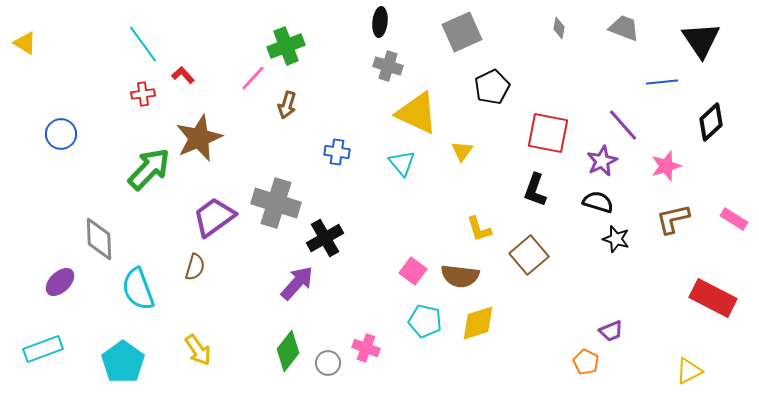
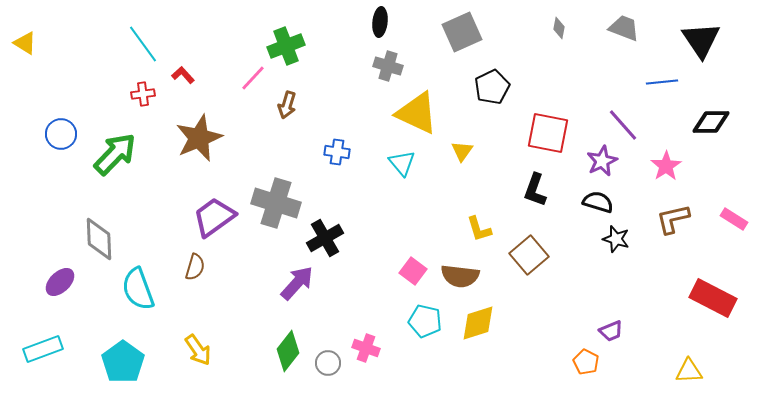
black diamond at (711, 122): rotated 42 degrees clockwise
pink star at (666, 166): rotated 16 degrees counterclockwise
green arrow at (149, 169): moved 34 px left, 15 px up
yellow triangle at (689, 371): rotated 24 degrees clockwise
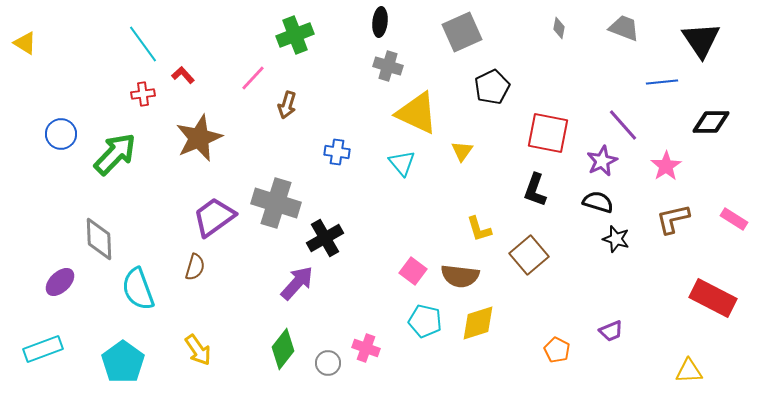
green cross at (286, 46): moved 9 px right, 11 px up
green diamond at (288, 351): moved 5 px left, 2 px up
orange pentagon at (586, 362): moved 29 px left, 12 px up
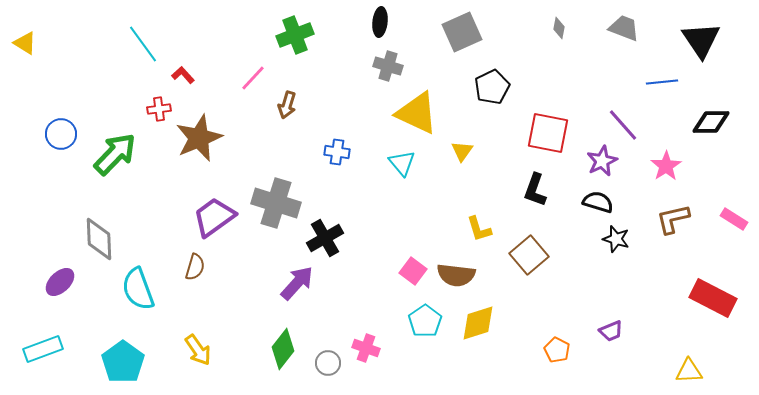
red cross at (143, 94): moved 16 px right, 15 px down
brown semicircle at (460, 276): moved 4 px left, 1 px up
cyan pentagon at (425, 321): rotated 24 degrees clockwise
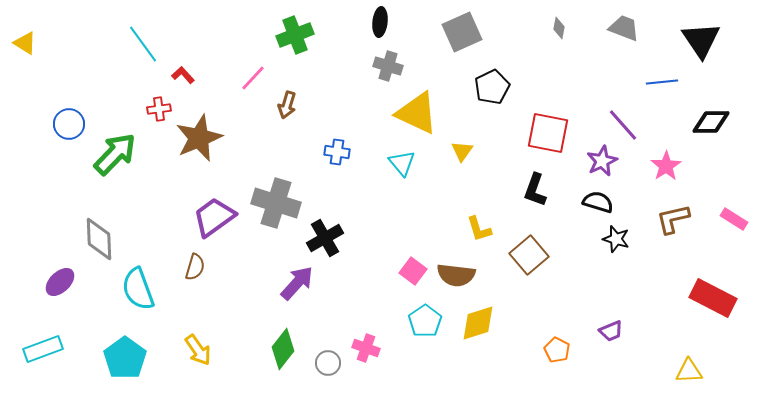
blue circle at (61, 134): moved 8 px right, 10 px up
cyan pentagon at (123, 362): moved 2 px right, 4 px up
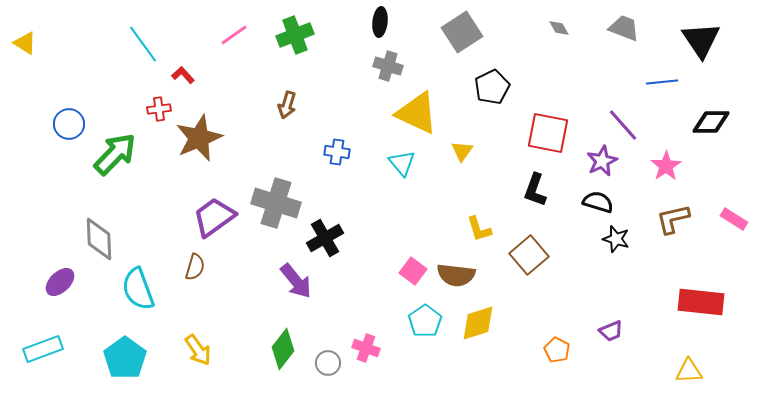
gray diamond at (559, 28): rotated 40 degrees counterclockwise
gray square at (462, 32): rotated 9 degrees counterclockwise
pink line at (253, 78): moved 19 px left, 43 px up; rotated 12 degrees clockwise
purple arrow at (297, 283): moved 1 px left, 2 px up; rotated 99 degrees clockwise
red rectangle at (713, 298): moved 12 px left, 4 px down; rotated 21 degrees counterclockwise
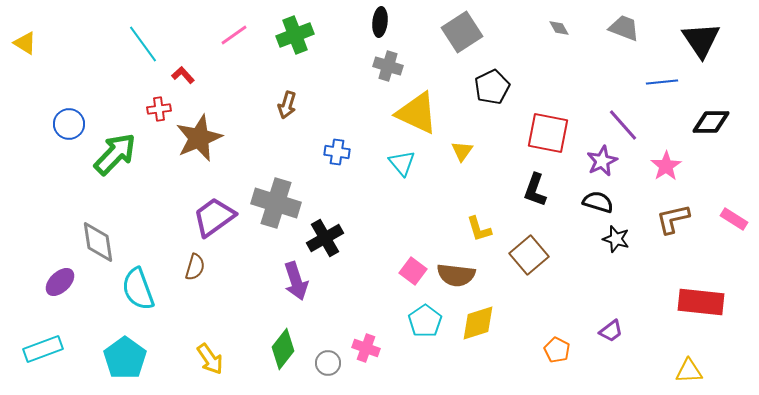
gray diamond at (99, 239): moved 1 px left, 3 px down; rotated 6 degrees counterclockwise
purple arrow at (296, 281): rotated 21 degrees clockwise
purple trapezoid at (611, 331): rotated 15 degrees counterclockwise
yellow arrow at (198, 350): moved 12 px right, 9 px down
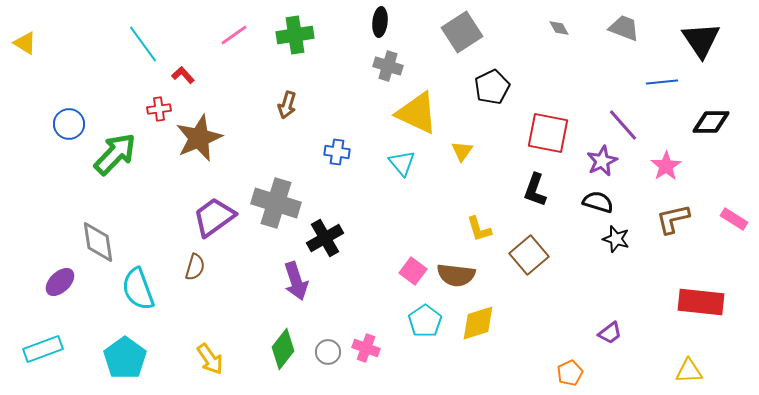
green cross at (295, 35): rotated 12 degrees clockwise
purple trapezoid at (611, 331): moved 1 px left, 2 px down
orange pentagon at (557, 350): moved 13 px right, 23 px down; rotated 20 degrees clockwise
gray circle at (328, 363): moved 11 px up
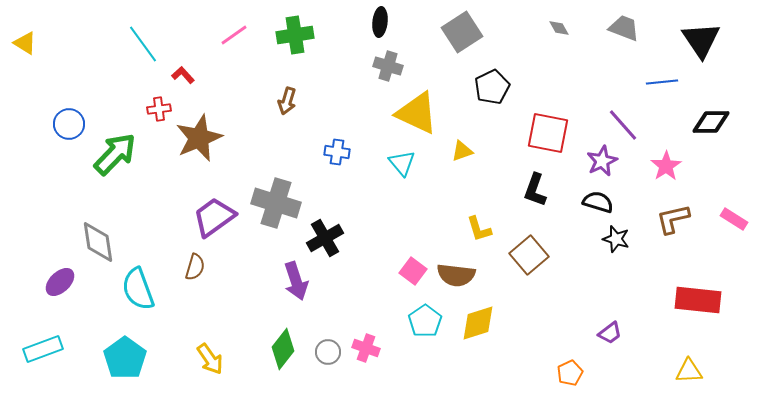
brown arrow at (287, 105): moved 4 px up
yellow triangle at (462, 151): rotated 35 degrees clockwise
red rectangle at (701, 302): moved 3 px left, 2 px up
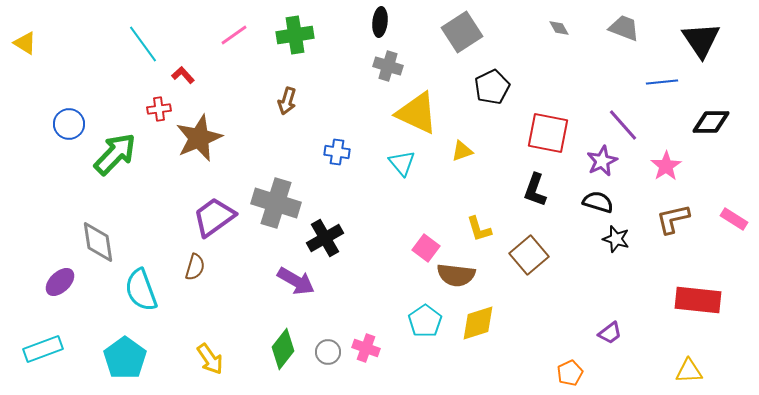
pink square at (413, 271): moved 13 px right, 23 px up
purple arrow at (296, 281): rotated 42 degrees counterclockwise
cyan semicircle at (138, 289): moved 3 px right, 1 px down
